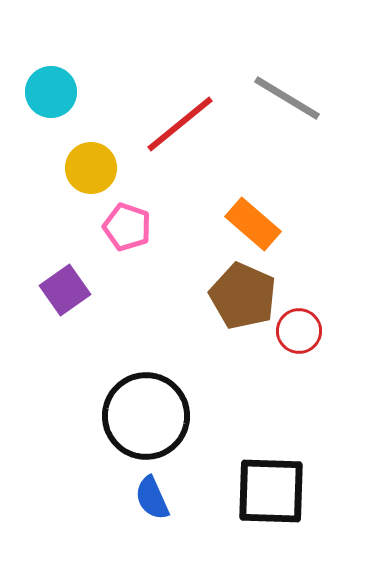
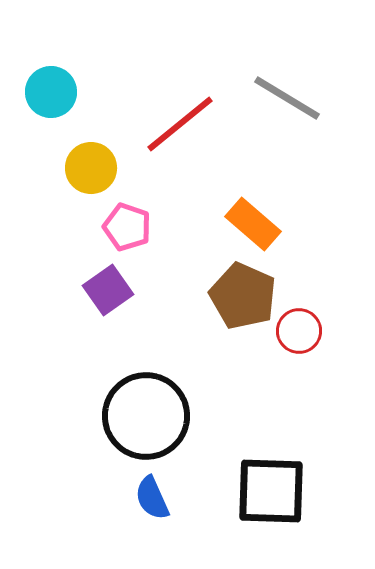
purple square: moved 43 px right
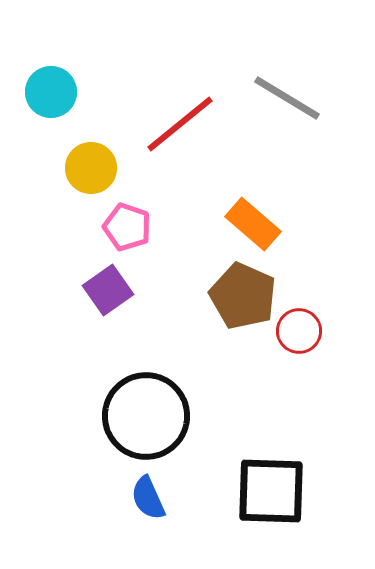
blue semicircle: moved 4 px left
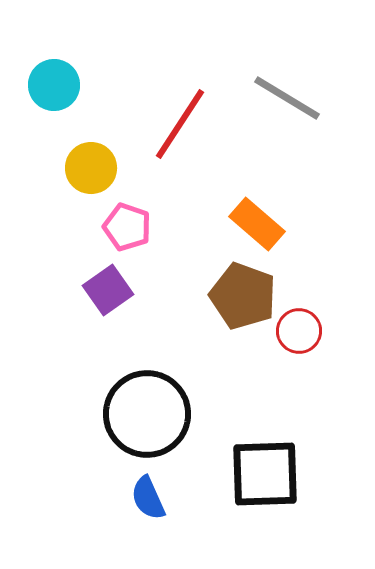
cyan circle: moved 3 px right, 7 px up
red line: rotated 18 degrees counterclockwise
orange rectangle: moved 4 px right
brown pentagon: rotated 4 degrees counterclockwise
black circle: moved 1 px right, 2 px up
black square: moved 6 px left, 17 px up; rotated 4 degrees counterclockwise
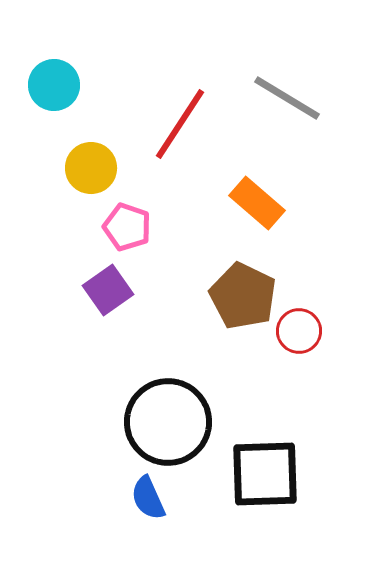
orange rectangle: moved 21 px up
brown pentagon: rotated 6 degrees clockwise
black circle: moved 21 px right, 8 px down
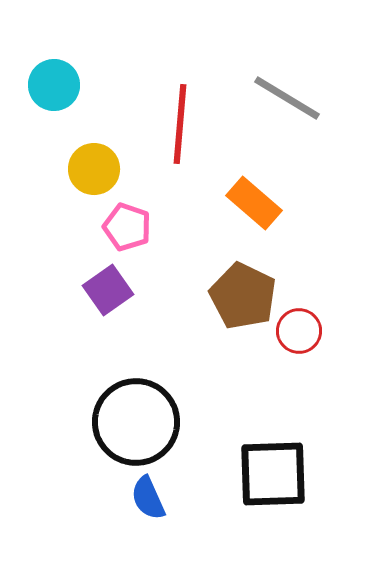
red line: rotated 28 degrees counterclockwise
yellow circle: moved 3 px right, 1 px down
orange rectangle: moved 3 px left
black circle: moved 32 px left
black square: moved 8 px right
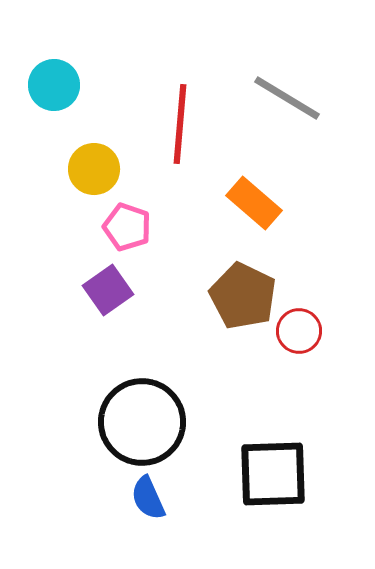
black circle: moved 6 px right
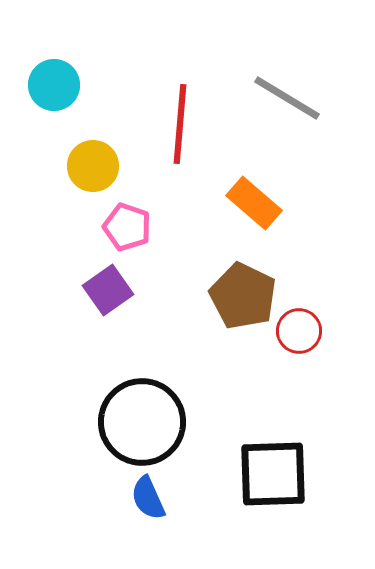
yellow circle: moved 1 px left, 3 px up
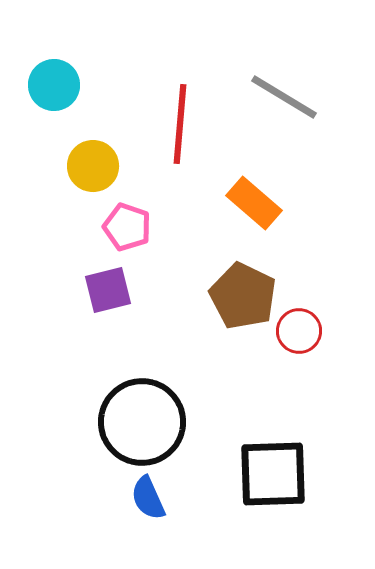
gray line: moved 3 px left, 1 px up
purple square: rotated 21 degrees clockwise
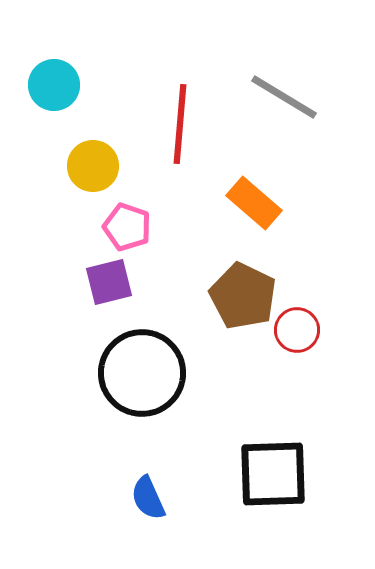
purple square: moved 1 px right, 8 px up
red circle: moved 2 px left, 1 px up
black circle: moved 49 px up
